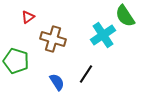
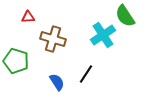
red triangle: rotated 32 degrees clockwise
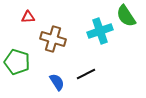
green semicircle: moved 1 px right
cyan cross: moved 3 px left, 4 px up; rotated 15 degrees clockwise
green pentagon: moved 1 px right, 1 px down
black line: rotated 30 degrees clockwise
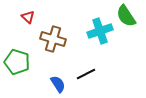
red triangle: rotated 48 degrees clockwise
blue semicircle: moved 1 px right, 2 px down
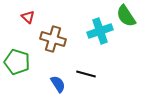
black line: rotated 42 degrees clockwise
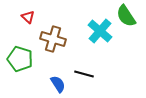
cyan cross: rotated 30 degrees counterclockwise
green pentagon: moved 3 px right, 3 px up
black line: moved 2 px left
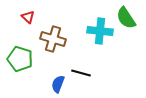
green semicircle: moved 2 px down
cyan cross: rotated 35 degrees counterclockwise
black line: moved 3 px left, 1 px up
blue semicircle: rotated 126 degrees counterclockwise
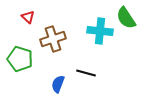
brown cross: rotated 35 degrees counterclockwise
black line: moved 5 px right
